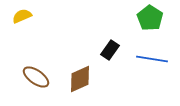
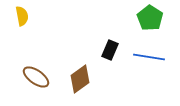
yellow semicircle: rotated 102 degrees clockwise
black rectangle: rotated 12 degrees counterclockwise
blue line: moved 3 px left, 2 px up
brown diamond: rotated 12 degrees counterclockwise
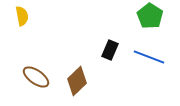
green pentagon: moved 2 px up
blue line: rotated 12 degrees clockwise
brown diamond: moved 3 px left, 2 px down; rotated 8 degrees counterclockwise
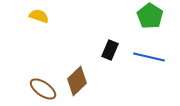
yellow semicircle: moved 17 px right; rotated 60 degrees counterclockwise
blue line: rotated 8 degrees counterclockwise
brown ellipse: moved 7 px right, 12 px down
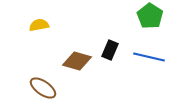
yellow semicircle: moved 9 px down; rotated 30 degrees counterclockwise
brown diamond: moved 20 px up; rotated 60 degrees clockwise
brown ellipse: moved 1 px up
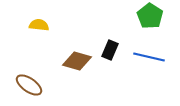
yellow semicircle: rotated 18 degrees clockwise
brown ellipse: moved 14 px left, 3 px up
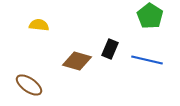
black rectangle: moved 1 px up
blue line: moved 2 px left, 3 px down
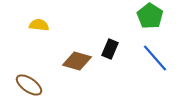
blue line: moved 8 px right, 2 px up; rotated 36 degrees clockwise
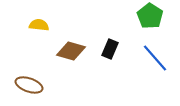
brown diamond: moved 6 px left, 10 px up
brown ellipse: rotated 16 degrees counterclockwise
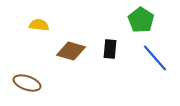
green pentagon: moved 9 px left, 4 px down
black rectangle: rotated 18 degrees counterclockwise
brown ellipse: moved 2 px left, 2 px up
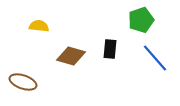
green pentagon: rotated 20 degrees clockwise
yellow semicircle: moved 1 px down
brown diamond: moved 5 px down
brown ellipse: moved 4 px left, 1 px up
